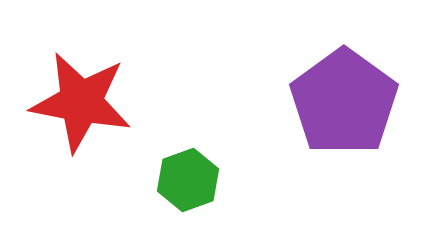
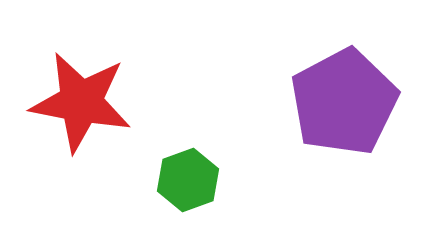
purple pentagon: rotated 8 degrees clockwise
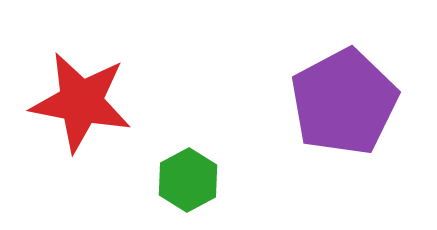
green hexagon: rotated 8 degrees counterclockwise
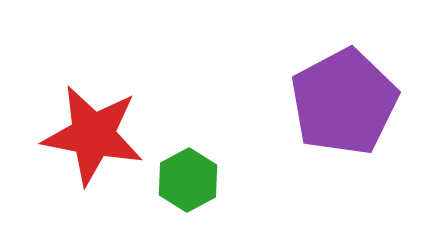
red star: moved 12 px right, 33 px down
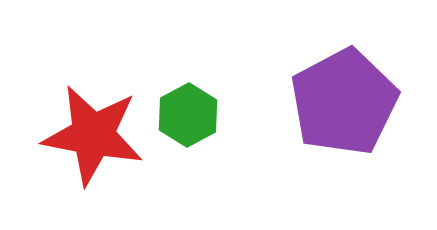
green hexagon: moved 65 px up
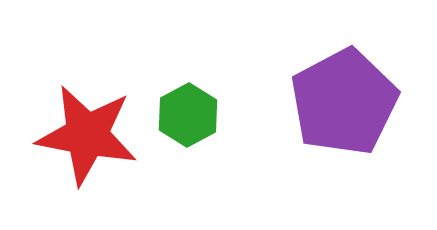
red star: moved 6 px left
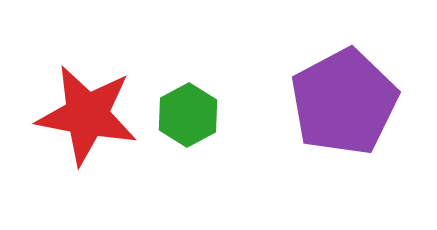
red star: moved 20 px up
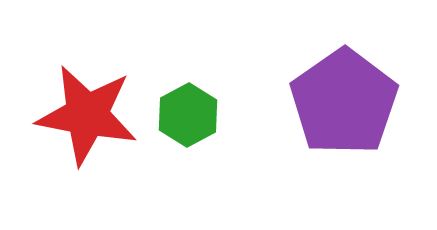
purple pentagon: rotated 7 degrees counterclockwise
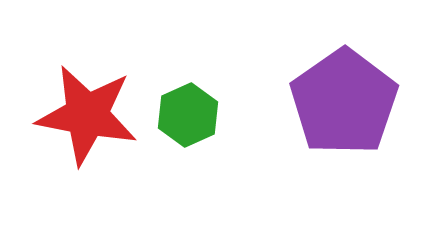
green hexagon: rotated 4 degrees clockwise
